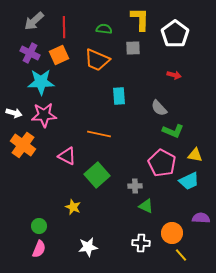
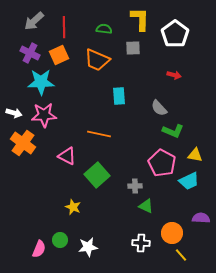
orange cross: moved 2 px up
green circle: moved 21 px right, 14 px down
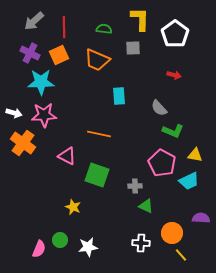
green square: rotated 30 degrees counterclockwise
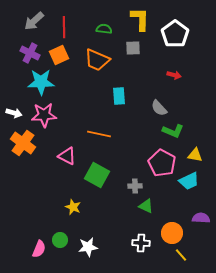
green square: rotated 10 degrees clockwise
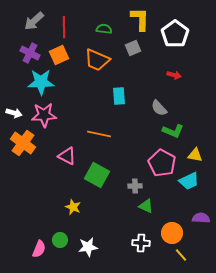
gray square: rotated 21 degrees counterclockwise
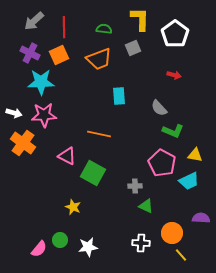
orange trapezoid: moved 2 px right, 1 px up; rotated 44 degrees counterclockwise
green square: moved 4 px left, 2 px up
pink semicircle: rotated 18 degrees clockwise
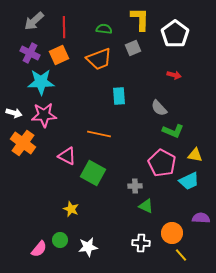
yellow star: moved 2 px left, 2 px down
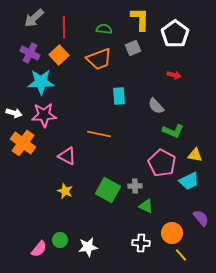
gray arrow: moved 3 px up
orange square: rotated 18 degrees counterclockwise
gray semicircle: moved 3 px left, 2 px up
green square: moved 15 px right, 17 px down
yellow star: moved 6 px left, 18 px up
purple semicircle: rotated 48 degrees clockwise
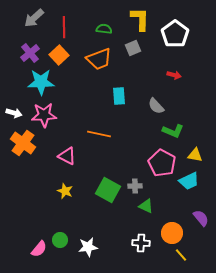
purple cross: rotated 24 degrees clockwise
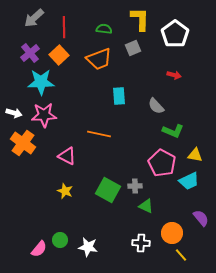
white star: rotated 18 degrees clockwise
